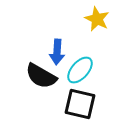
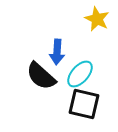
cyan ellipse: moved 4 px down
black semicircle: rotated 12 degrees clockwise
black square: moved 4 px right
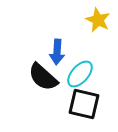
yellow star: moved 1 px right, 1 px down
black semicircle: moved 2 px right, 1 px down
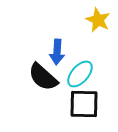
black square: rotated 12 degrees counterclockwise
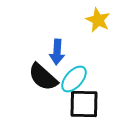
cyan ellipse: moved 6 px left, 5 px down
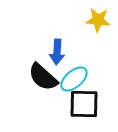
yellow star: rotated 20 degrees counterclockwise
cyan ellipse: rotated 8 degrees clockwise
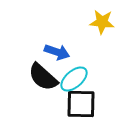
yellow star: moved 4 px right, 2 px down
blue arrow: rotated 75 degrees counterclockwise
black square: moved 3 px left
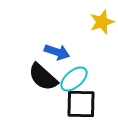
yellow star: rotated 25 degrees counterclockwise
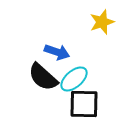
black square: moved 3 px right
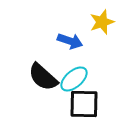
blue arrow: moved 13 px right, 11 px up
